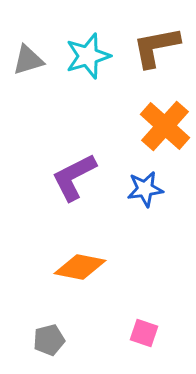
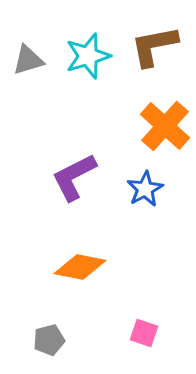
brown L-shape: moved 2 px left, 1 px up
blue star: rotated 21 degrees counterclockwise
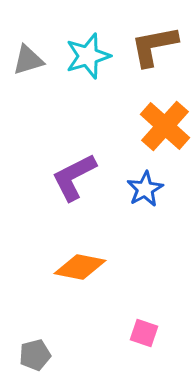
gray pentagon: moved 14 px left, 15 px down
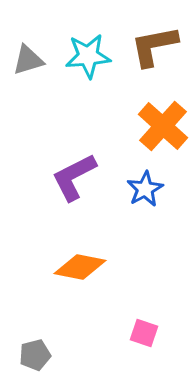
cyan star: rotated 12 degrees clockwise
orange cross: moved 2 px left
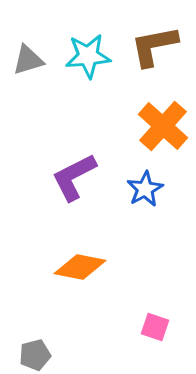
pink square: moved 11 px right, 6 px up
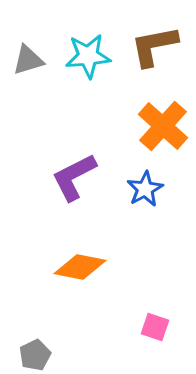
gray pentagon: rotated 12 degrees counterclockwise
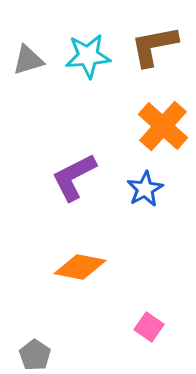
pink square: moved 6 px left; rotated 16 degrees clockwise
gray pentagon: rotated 12 degrees counterclockwise
